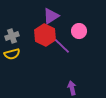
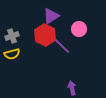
pink circle: moved 2 px up
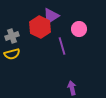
red hexagon: moved 5 px left, 8 px up
purple line: rotated 30 degrees clockwise
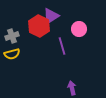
red hexagon: moved 1 px left, 1 px up
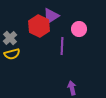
gray cross: moved 2 px left, 2 px down; rotated 24 degrees counterclockwise
purple line: rotated 18 degrees clockwise
